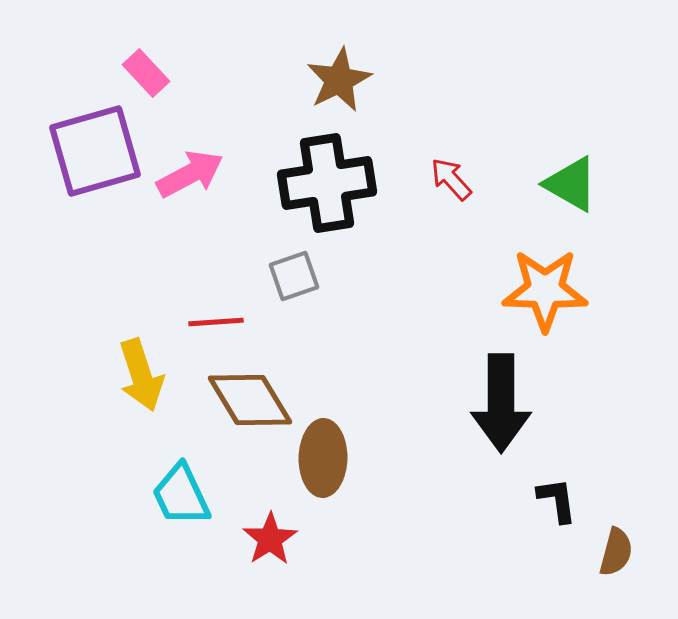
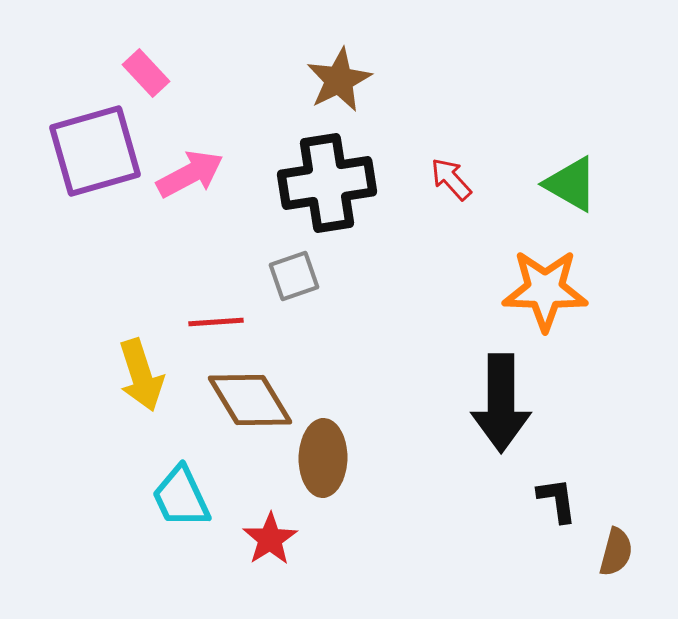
cyan trapezoid: moved 2 px down
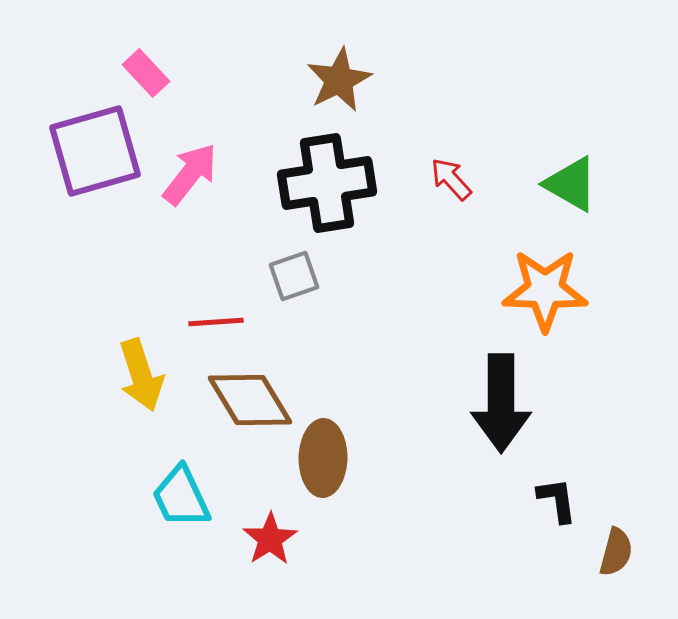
pink arrow: rotated 24 degrees counterclockwise
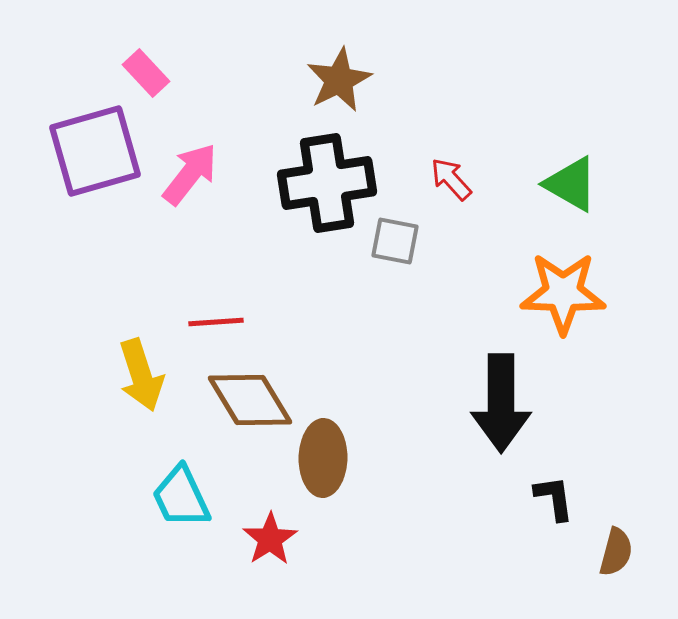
gray square: moved 101 px right, 35 px up; rotated 30 degrees clockwise
orange star: moved 18 px right, 3 px down
black L-shape: moved 3 px left, 2 px up
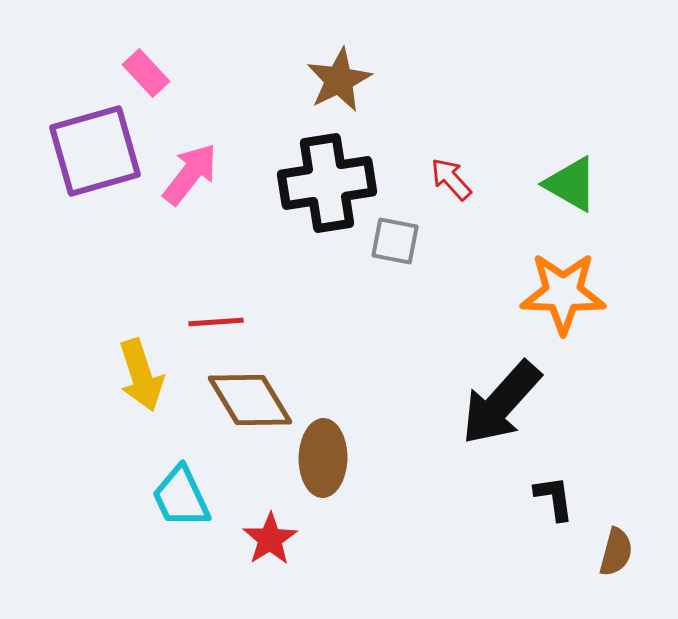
black arrow: rotated 42 degrees clockwise
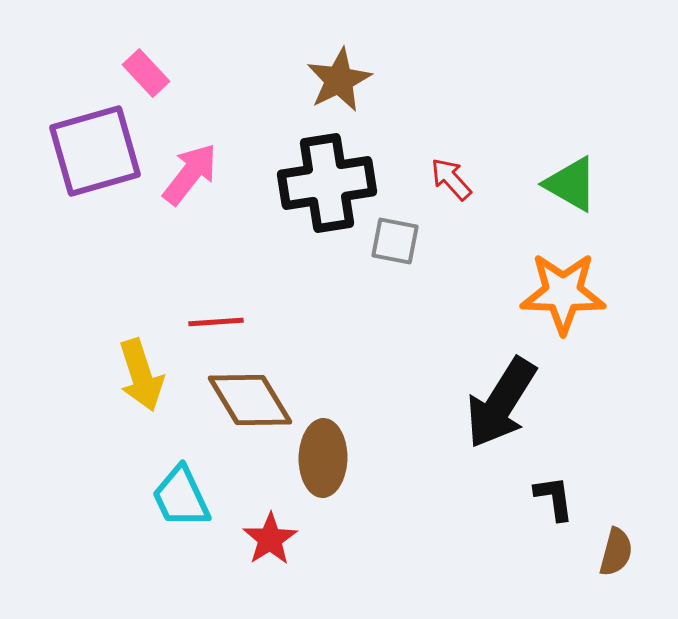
black arrow: rotated 10 degrees counterclockwise
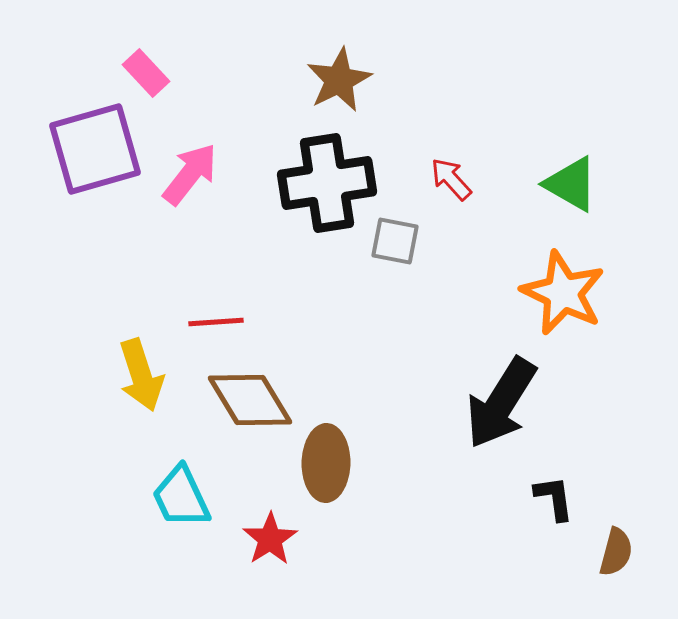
purple square: moved 2 px up
orange star: rotated 24 degrees clockwise
brown ellipse: moved 3 px right, 5 px down
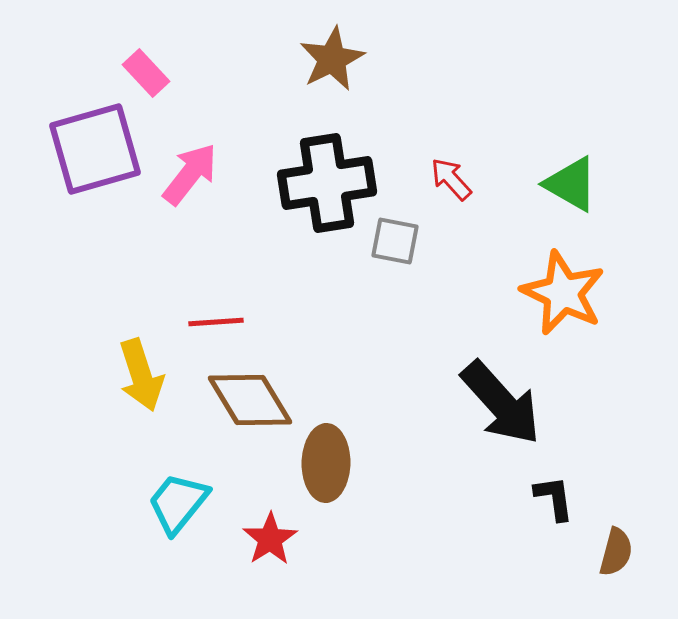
brown star: moved 7 px left, 21 px up
black arrow: rotated 74 degrees counterclockwise
cyan trapezoid: moved 3 px left, 6 px down; rotated 64 degrees clockwise
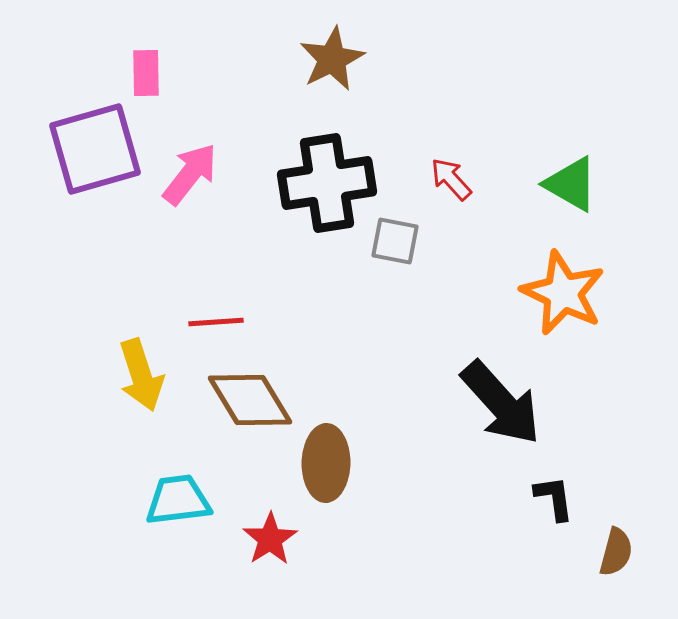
pink rectangle: rotated 42 degrees clockwise
cyan trapezoid: moved 3 px up; rotated 44 degrees clockwise
